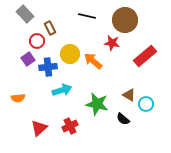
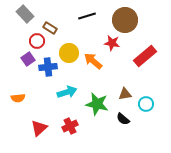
black line: rotated 30 degrees counterclockwise
brown rectangle: rotated 32 degrees counterclockwise
yellow circle: moved 1 px left, 1 px up
cyan arrow: moved 5 px right, 2 px down
brown triangle: moved 4 px left, 1 px up; rotated 40 degrees counterclockwise
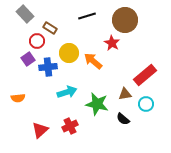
red star: rotated 21 degrees clockwise
red rectangle: moved 19 px down
red triangle: moved 1 px right, 2 px down
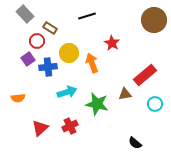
brown circle: moved 29 px right
orange arrow: moved 1 px left, 2 px down; rotated 30 degrees clockwise
cyan circle: moved 9 px right
black semicircle: moved 12 px right, 24 px down
red triangle: moved 2 px up
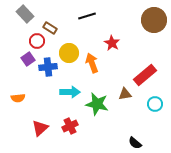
cyan arrow: moved 3 px right; rotated 18 degrees clockwise
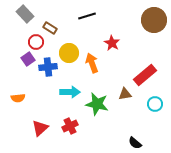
red circle: moved 1 px left, 1 px down
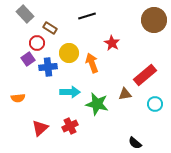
red circle: moved 1 px right, 1 px down
